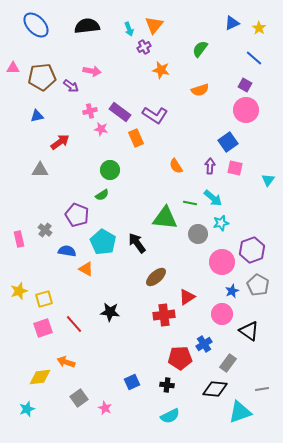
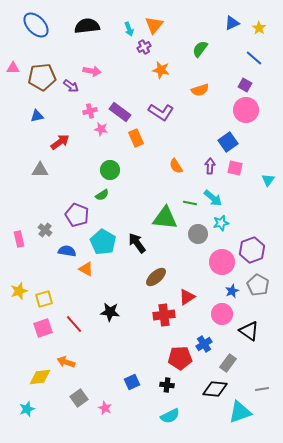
purple L-shape at (155, 115): moved 6 px right, 3 px up
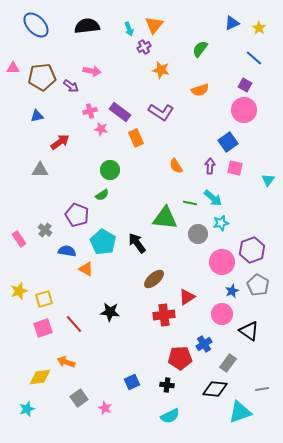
pink circle at (246, 110): moved 2 px left
pink rectangle at (19, 239): rotated 21 degrees counterclockwise
brown ellipse at (156, 277): moved 2 px left, 2 px down
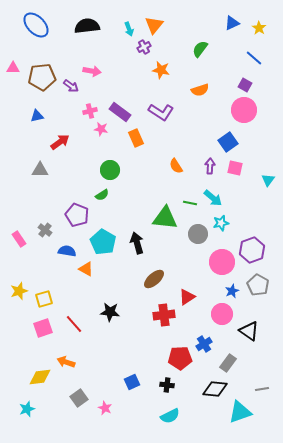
black arrow at (137, 243): rotated 20 degrees clockwise
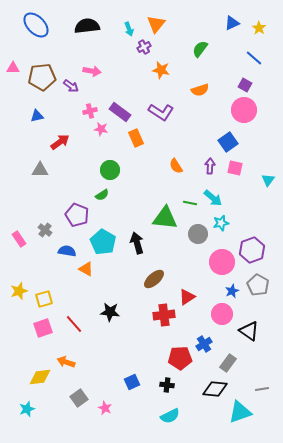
orange triangle at (154, 25): moved 2 px right, 1 px up
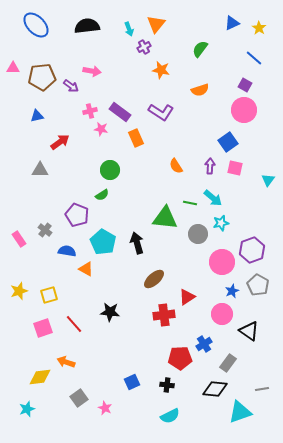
yellow square at (44, 299): moved 5 px right, 4 px up
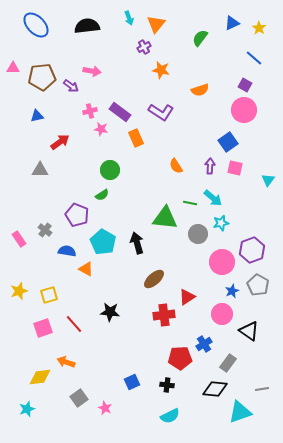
cyan arrow at (129, 29): moved 11 px up
green semicircle at (200, 49): moved 11 px up
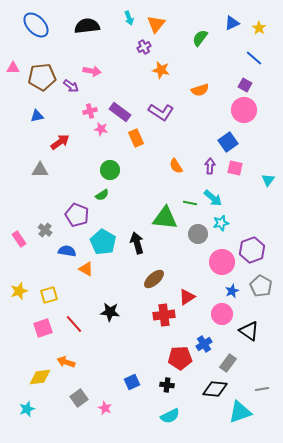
gray pentagon at (258, 285): moved 3 px right, 1 px down
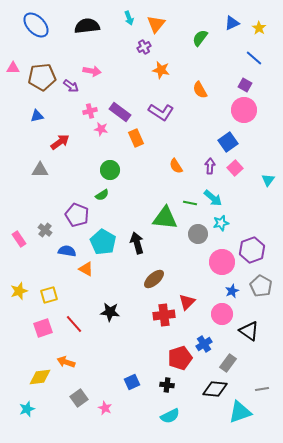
orange semicircle at (200, 90): rotated 78 degrees clockwise
pink square at (235, 168): rotated 35 degrees clockwise
red triangle at (187, 297): moved 5 px down; rotated 12 degrees counterclockwise
red pentagon at (180, 358): rotated 15 degrees counterclockwise
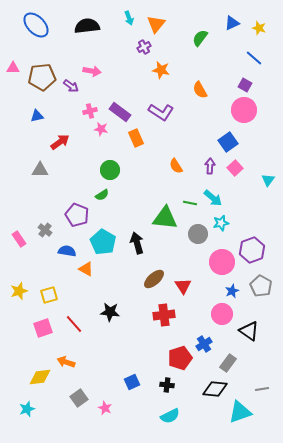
yellow star at (259, 28): rotated 16 degrees counterclockwise
red triangle at (187, 302): moved 4 px left, 16 px up; rotated 18 degrees counterclockwise
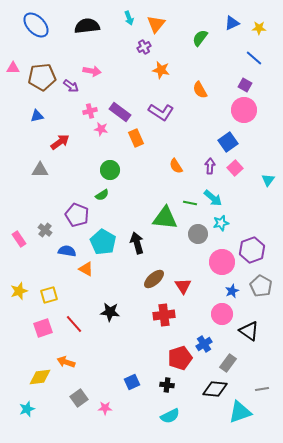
yellow star at (259, 28): rotated 16 degrees counterclockwise
pink star at (105, 408): rotated 24 degrees counterclockwise
